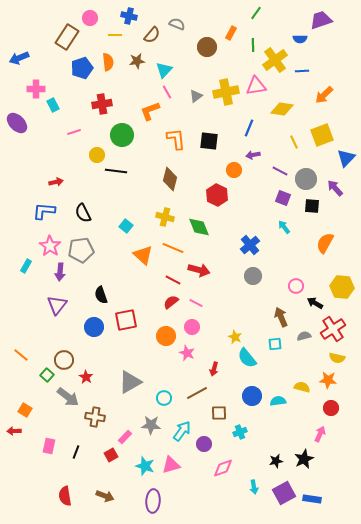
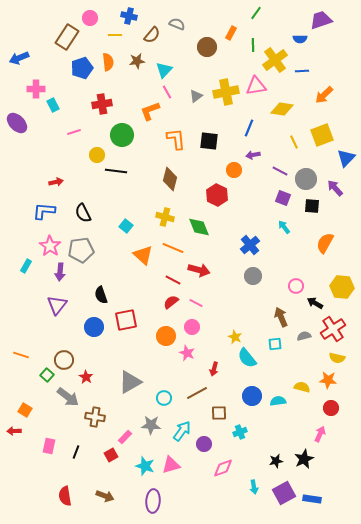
orange line at (21, 355): rotated 21 degrees counterclockwise
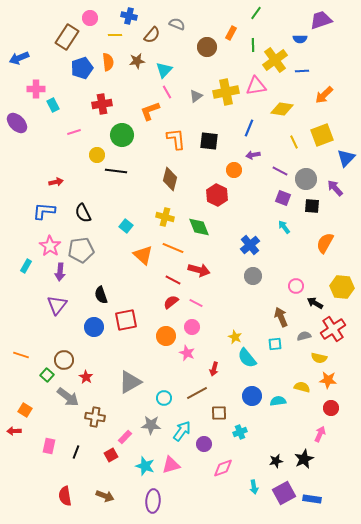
yellow semicircle at (337, 358): moved 18 px left
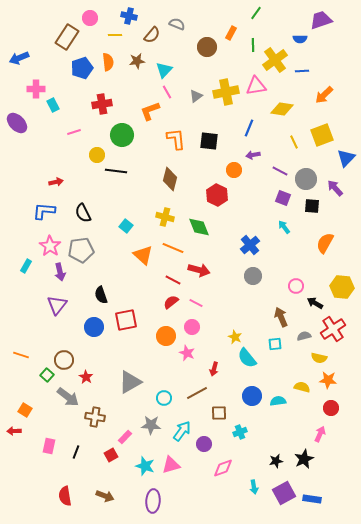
purple arrow at (60, 272): rotated 18 degrees counterclockwise
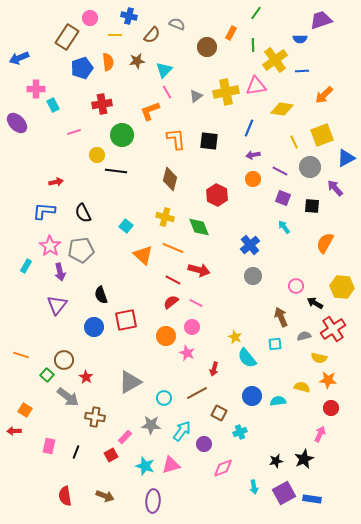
blue triangle at (346, 158): rotated 18 degrees clockwise
orange circle at (234, 170): moved 19 px right, 9 px down
gray circle at (306, 179): moved 4 px right, 12 px up
brown square at (219, 413): rotated 28 degrees clockwise
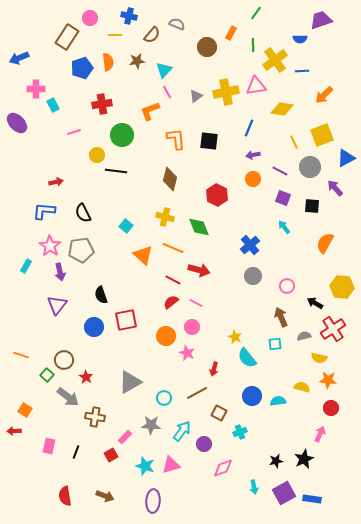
pink circle at (296, 286): moved 9 px left
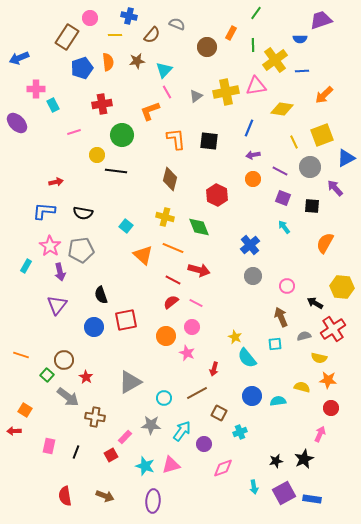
black semicircle at (83, 213): rotated 54 degrees counterclockwise
